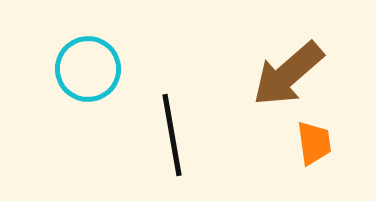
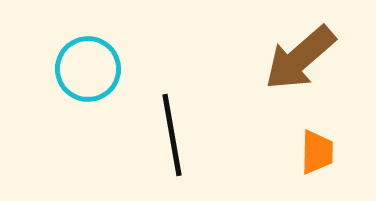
brown arrow: moved 12 px right, 16 px up
orange trapezoid: moved 3 px right, 9 px down; rotated 9 degrees clockwise
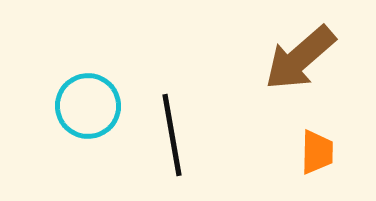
cyan circle: moved 37 px down
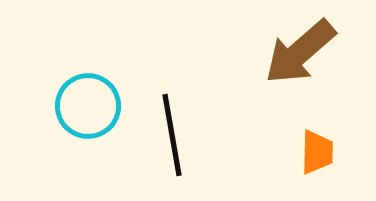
brown arrow: moved 6 px up
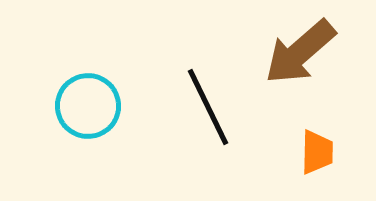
black line: moved 36 px right, 28 px up; rotated 16 degrees counterclockwise
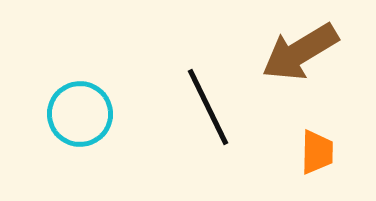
brown arrow: rotated 10 degrees clockwise
cyan circle: moved 8 px left, 8 px down
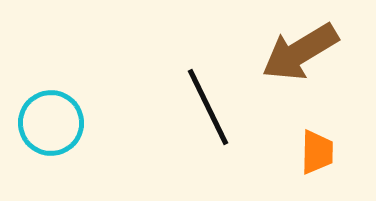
cyan circle: moved 29 px left, 9 px down
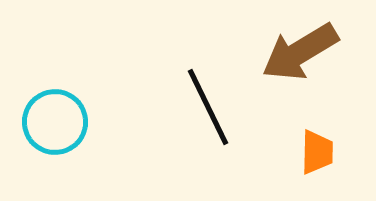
cyan circle: moved 4 px right, 1 px up
